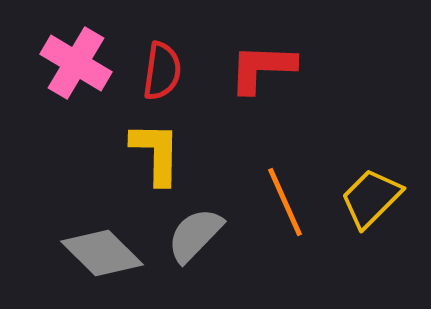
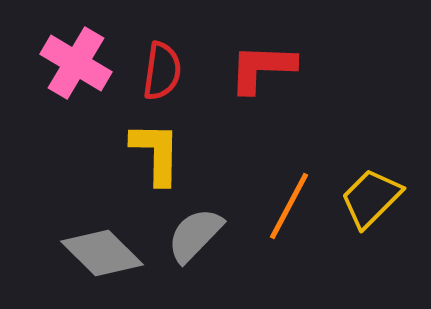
orange line: moved 4 px right, 4 px down; rotated 52 degrees clockwise
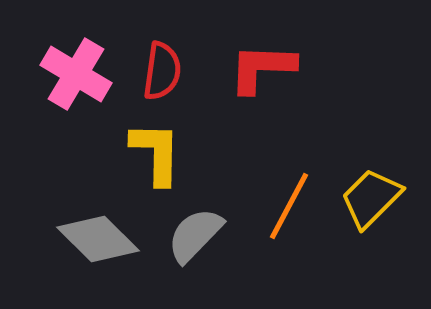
pink cross: moved 11 px down
gray diamond: moved 4 px left, 14 px up
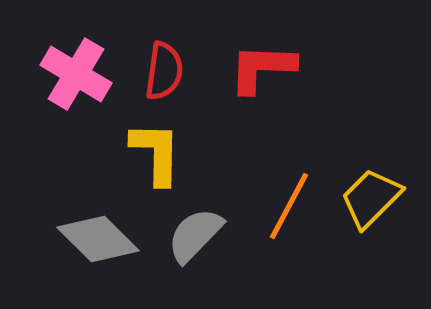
red semicircle: moved 2 px right
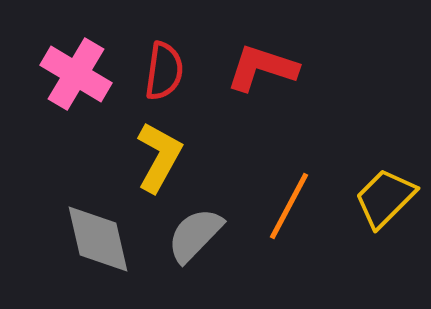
red L-shape: rotated 16 degrees clockwise
yellow L-shape: moved 3 px right, 4 px down; rotated 28 degrees clockwise
yellow trapezoid: moved 14 px right
gray diamond: rotated 32 degrees clockwise
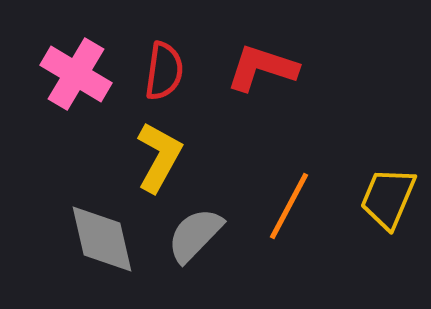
yellow trapezoid: moved 3 px right; rotated 22 degrees counterclockwise
gray diamond: moved 4 px right
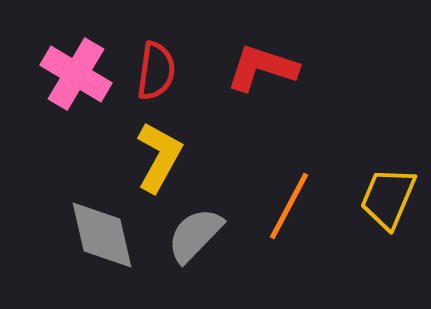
red semicircle: moved 8 px left
gray diamond: moved 4 px up
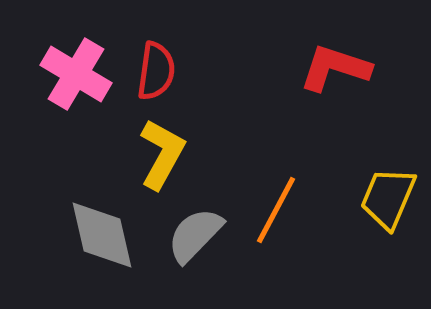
red L-shape: moved 73 px right
yellow L-shape: moved 3 px right, 3 px up
orange line: moved 13 px left, 4 px down
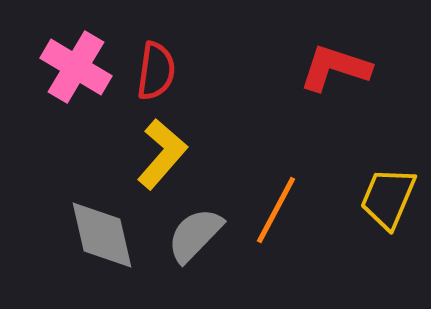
pink cross: moved 7 px up
yellow L-shape: rotated 12 degrees clockwise
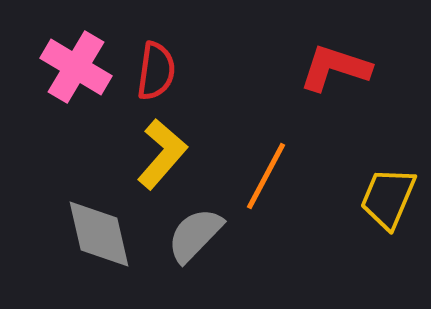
orange line: moved 10 px left, 34 px up
gray diamond: moved 3 px left, 1 px up
